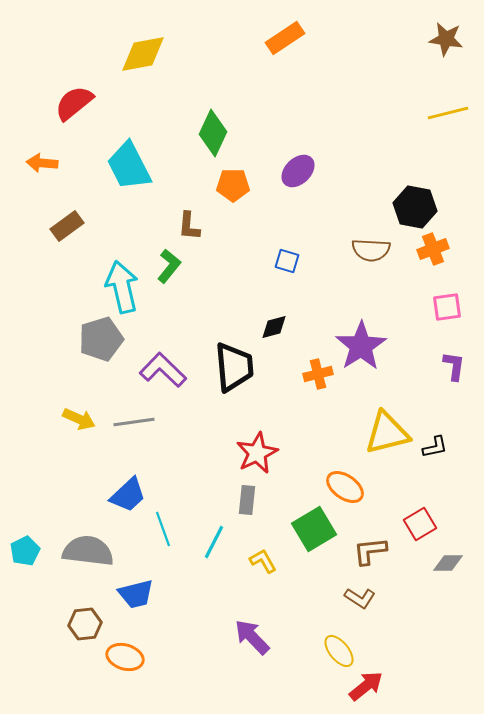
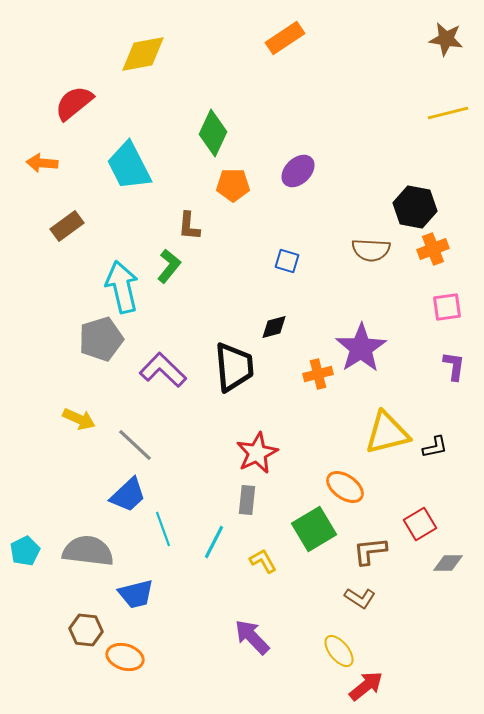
purple star at (361, 346): moved 2 px down
gray line at (134, 422): moved 1 px right, 23 px down; rotated 51 degrees clockwise
brown hexagon at (85, 624): moved 1 px right, 6 px down; rotated 12 degrees clockwise
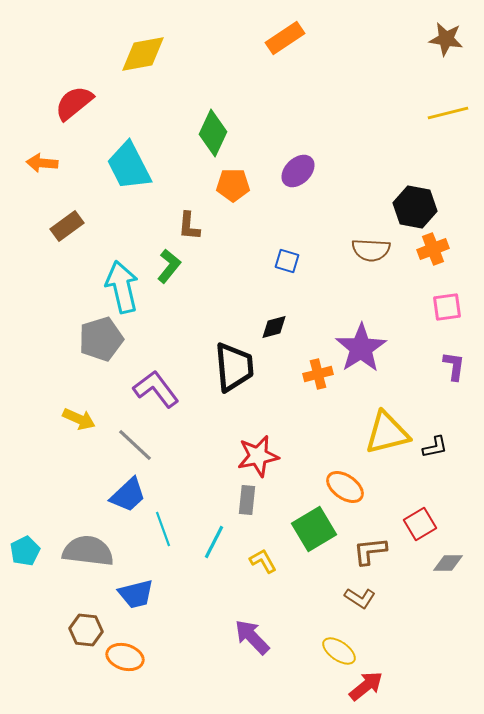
purple L-shape at (163, 370): moved 7 px left, 19 px down; rotated 9 degrees clockwise
red star at (257, 453): moved 1 px right, 3 px down; rotated 15 degrees clockwise
yellow ellipse at (339, 651): rotated 16 degrees counterclockwise
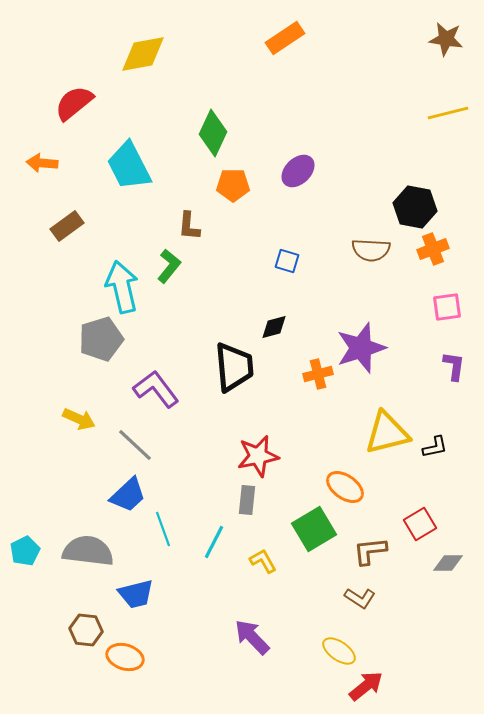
purple star at (361, 348): rotated 15 degrees clockwise
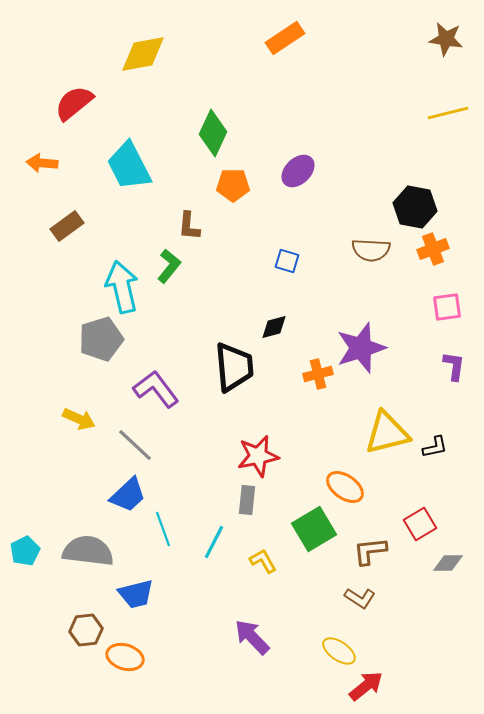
brown hexagon at (86, 630): rotated 12 degrees counterclockwise
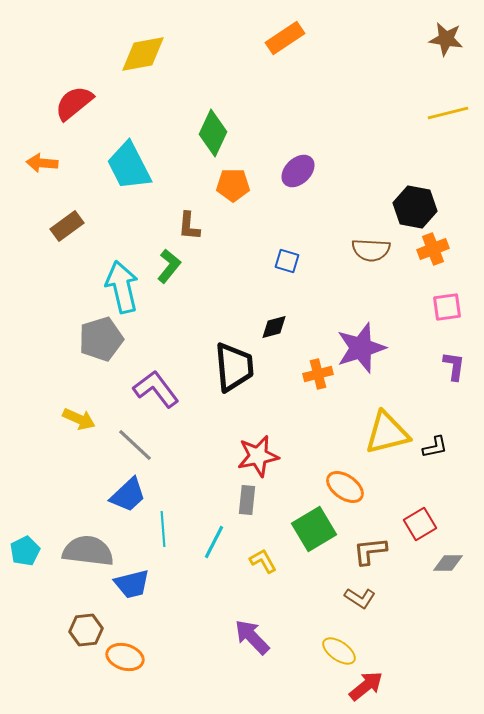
cyan line at (163, 529): rotated 16 degrees clockwise
blue trapezoid at (136, 594): moved 4 px left, 10 px up
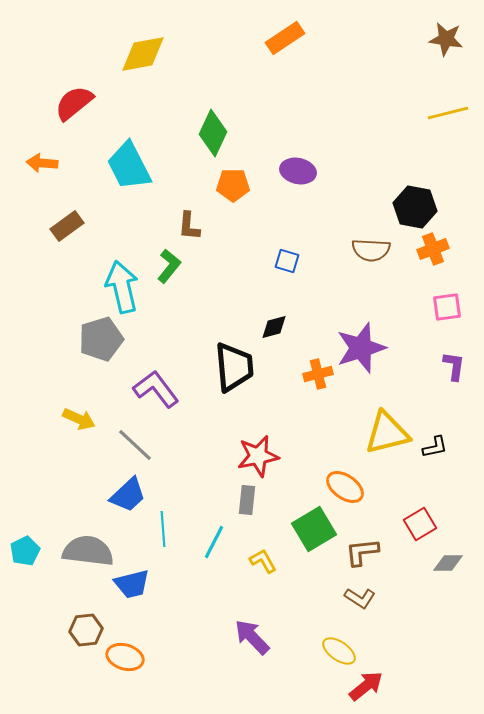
purple ellipse at (298, 171): rotated 56 degrees clockwise
brown L-shape at (370, 551): moved 8 px left, 1 px down
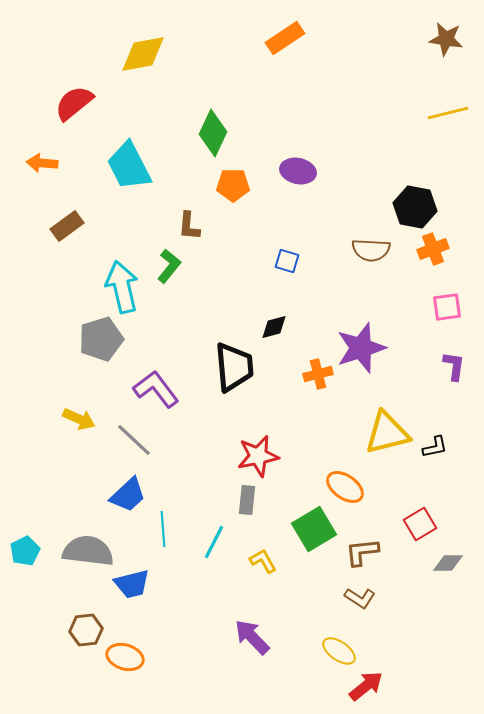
gray line at (135, 445): moved 1 px left, 5 px up
